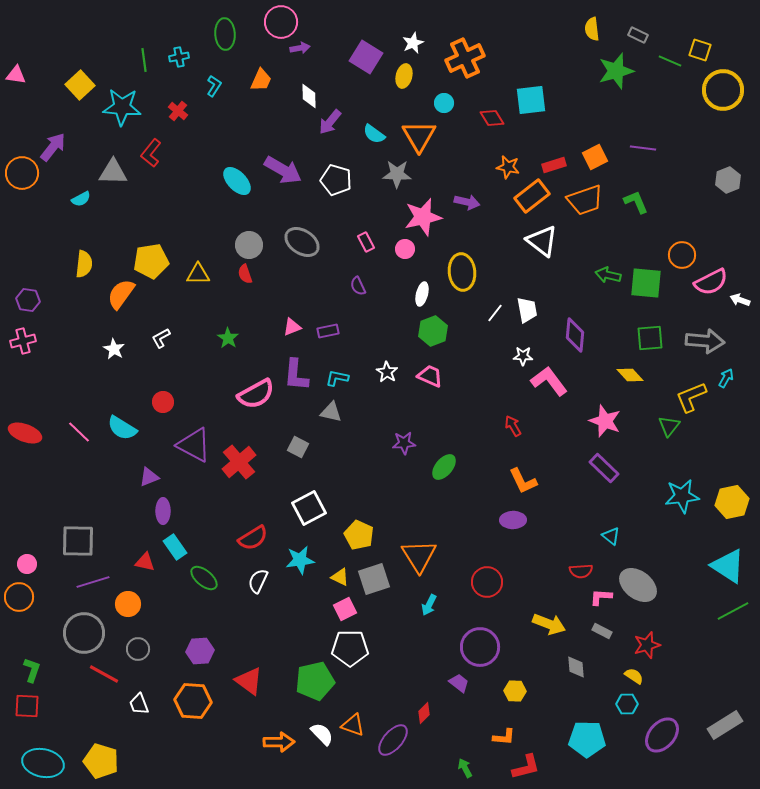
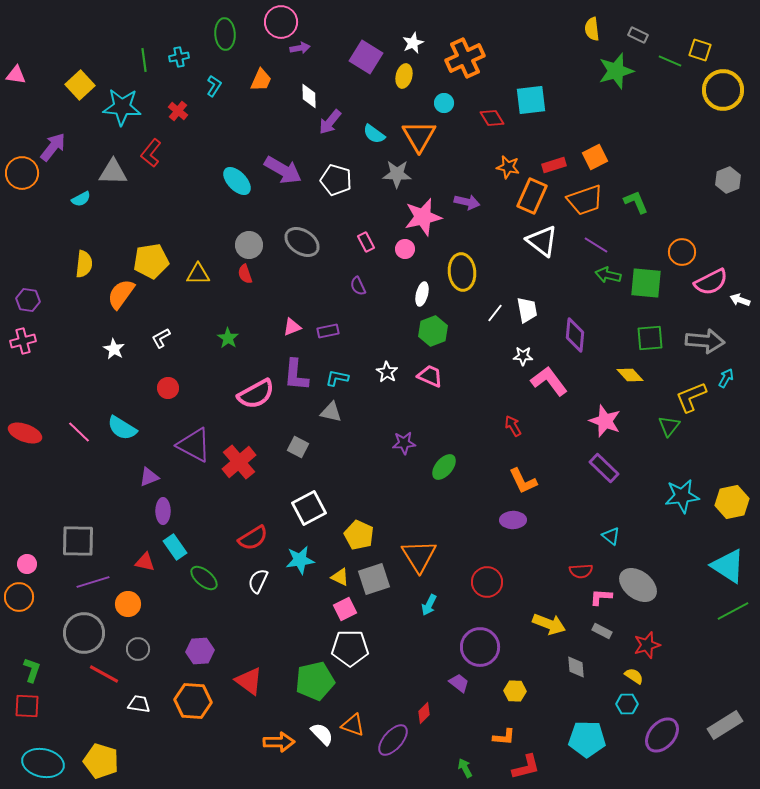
purple line at (643, 148): moved 47 px left, 97 px down; rotated 25 degrees clockwise
orange rectangle at (532, 196): rotated 28 degrees counterclockwise
orange circle at (682, 255): moved 3 px up
red circle at (163, 402): moved 5 px right, 14 px up
white trapezoid at (139, 704): rotated 120 degrees clockwise
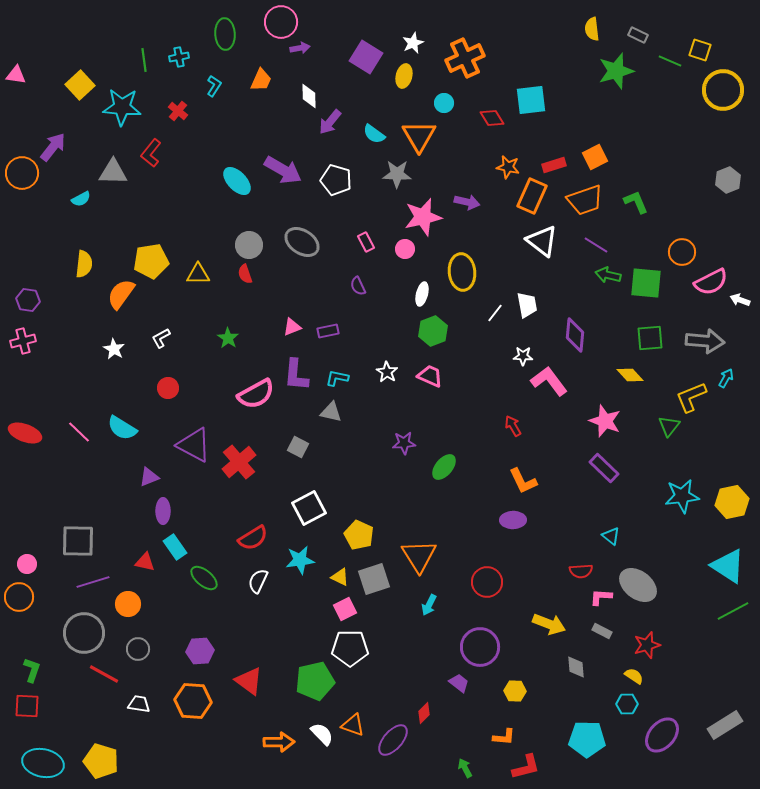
white trapezoid at (527, 310): moved 5 px up
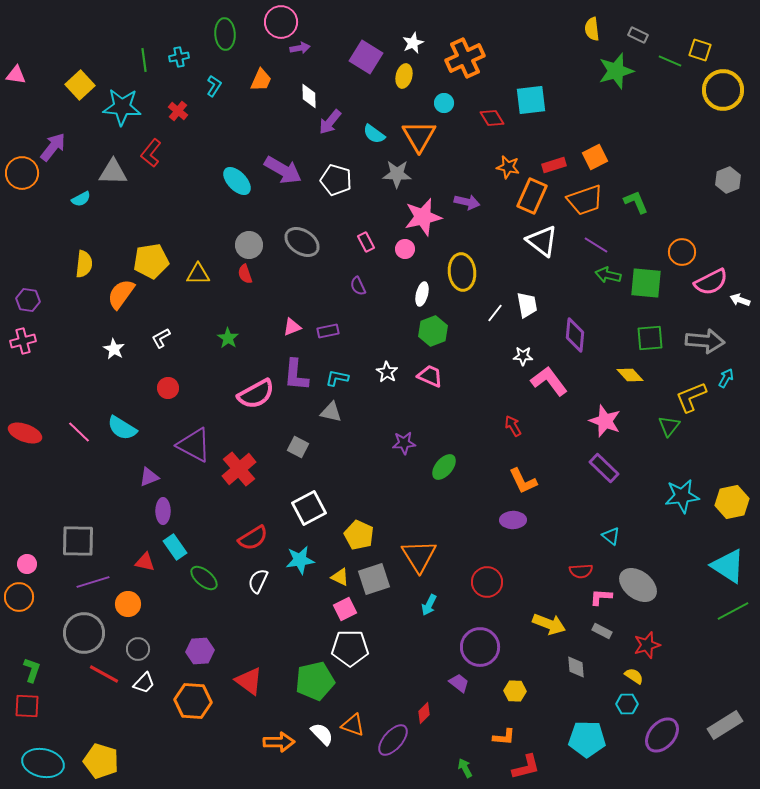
red cross at (239, 462): moved 7 px down
white trapezoid at (139, 704): moved 5 px right, 21 px up; rotated 125 degrees clockwise
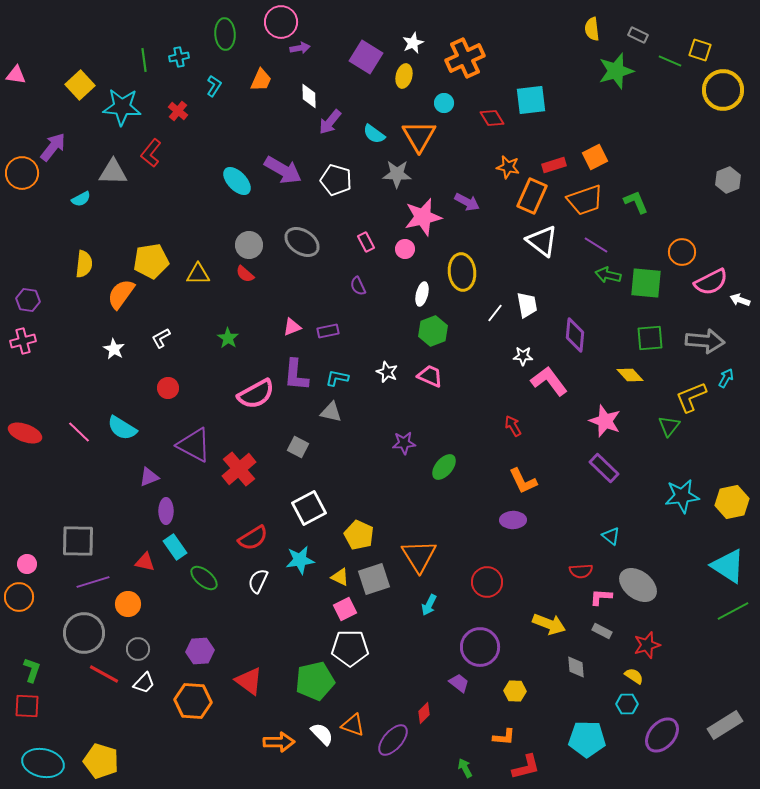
purple arrow at (467, 202): rotated 15 degrees clockwise
red semicircle at (245, 274): rotated 30 degrees counterclockwise
white star at (387, 372): rotated 10 degrees counterclockwise
purple ellipse at (163, 511): moved 3 px right
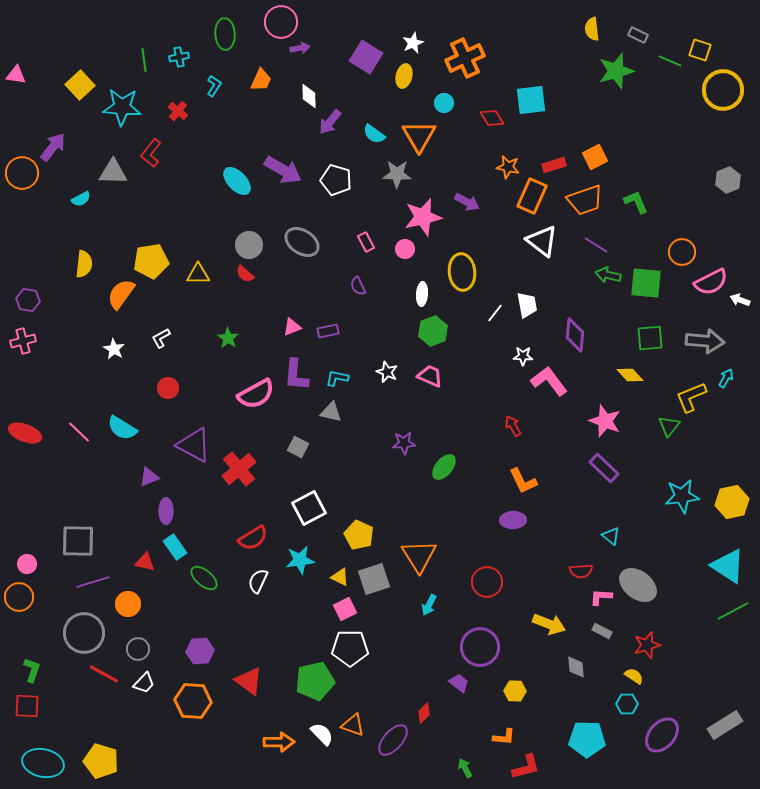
white ellipse at (422, 294): rotated 10 degrees counterclockwise
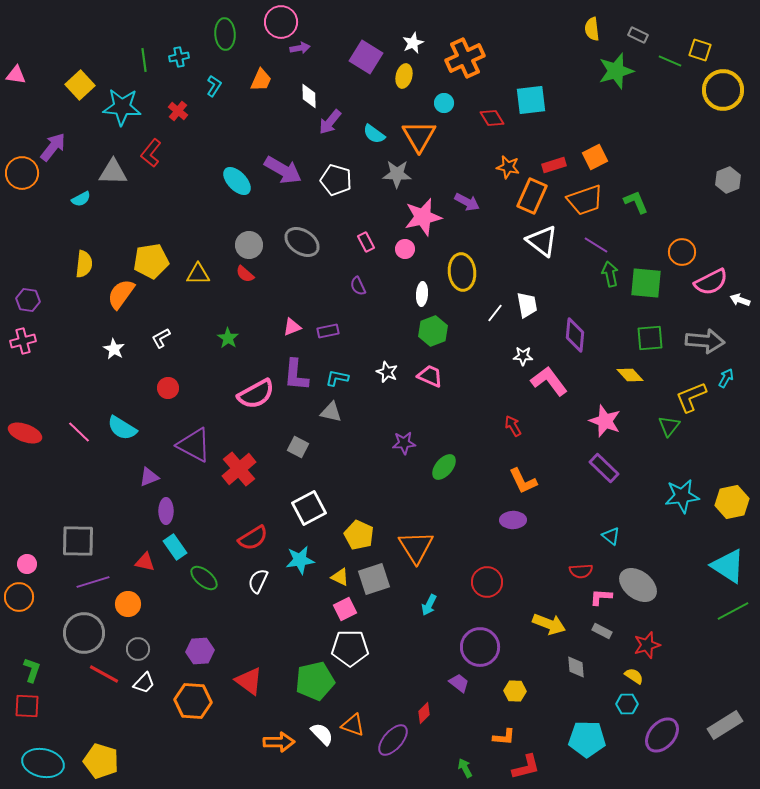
green arrow at (608, 275): moved 2 px right, 1 px up; rotated 65 degrees clockwise
orange triangle at (419, 556): moved 3 px left, 9 px up
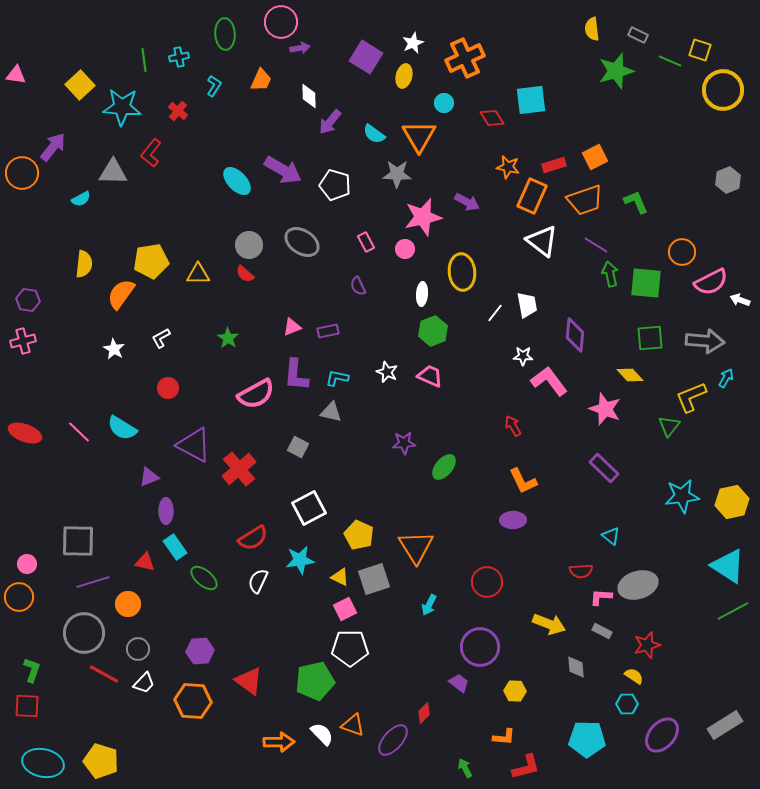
white pentagon at (336, 180): moved 1 px left, 5 px down
pink star at (605, 421): moved 12 px up
gray ellipse at (638, 585): rotated 54 degrees counterclockwise
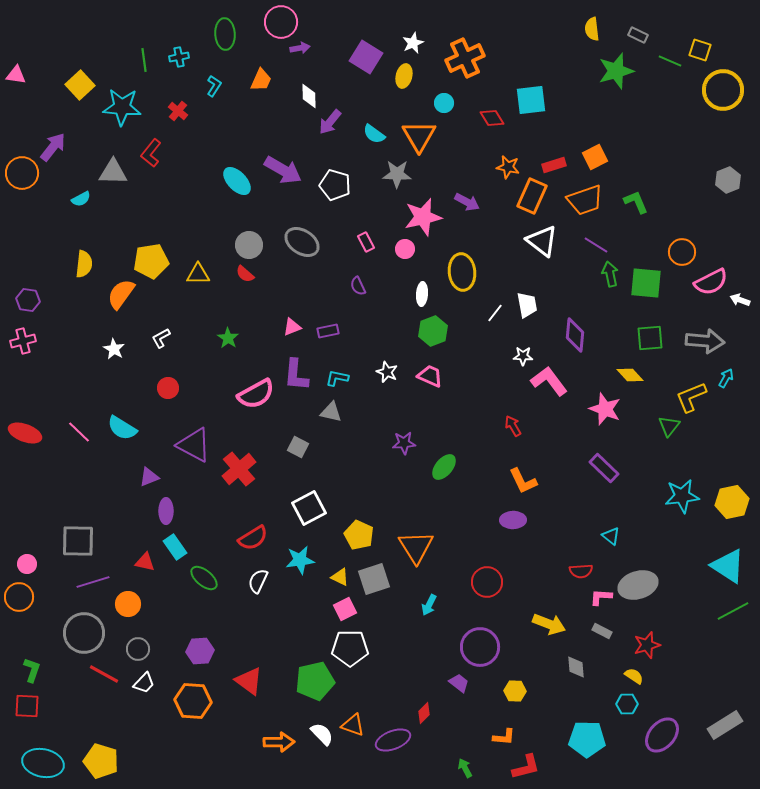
purple ellipse at (393, 740): rotated 28 degrees clockwise
